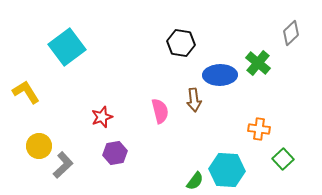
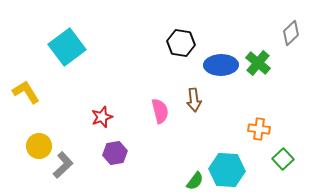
blue ellipse: moved 1 px right, 10 px up
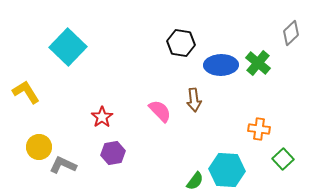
cyan square: moved 1 px right; rotated 9 degrees counterclockwise
pink semicircle: rotated 30 degrees counterclockwise
red star: rotated 15 degrees counterclockwise
yellow circle: moved 1 px down
purple hexagon: moved 2 px left
gray L-shape: rotated 112 degrees counterclockwise
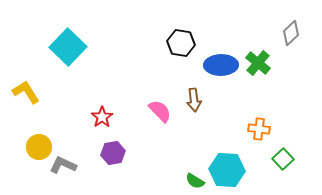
green semicircle: rotated 84 degrees clockwise
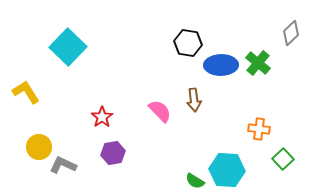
black hexagon: moved 7 px right
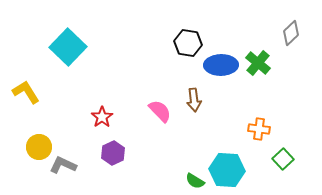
purple hexagon: rotated 15 degrees counterclockwise
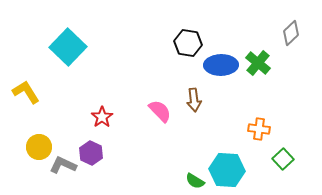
purple hexagon: moved 22 px left; rotated 10 degrees counterclockwise
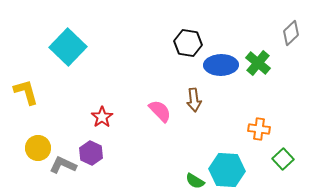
yellow L-shape: rotated 16 degrees clockwise
yellow circle: moved 1 px left, 1 px down
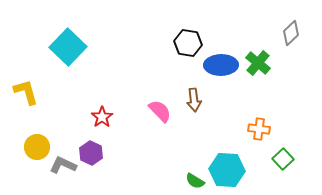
yellow circle: moved 1 px left, 1 px up
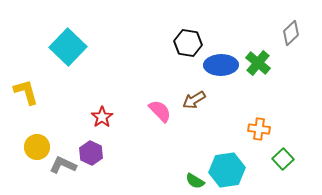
brown arrow: rotated 65 degrees clockwise
cyan hexagon: rotated 12 degrees counterclockwise
